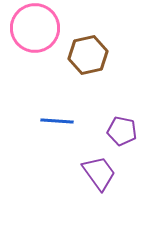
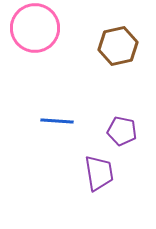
brown hexagon: moved 30 px right, 9 px up
purple trapezoid: rotated 27 degrees clockwise
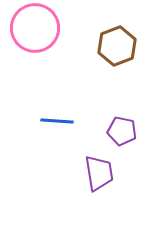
brown hexagon: moved 1 px left; rotated 9 degrees counterclockwise
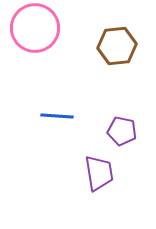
brown hexagon: rotated 15 degrees clockwise
blue line: moved 5 px up
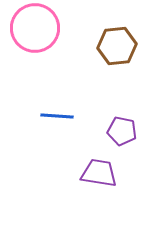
purple trapezoid: rotated 72 degrees counterclockwise
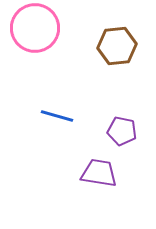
blue line: rotated 12 degrees clockwise
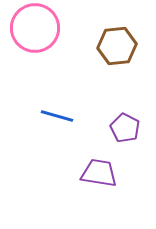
purple pentagon: moved 3 px right, 3 px up; rotated 16 degrees clockwise
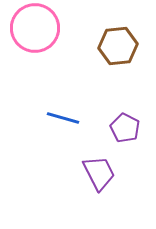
brown hexagon: moved 1 px right
blue line: moved 6 px right, 2 px down
purple trapezoid: rotated 54 degrees clockwise
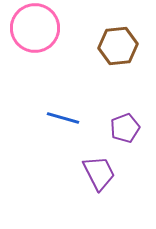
purple pentagon: rotated 24 degrees clockwise
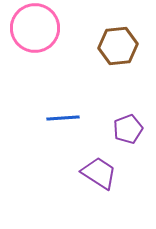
blue line: rotated 20 degrees counterclockwise
purple pentagon: moved 3 px right, 1 px down
purple trapezoid: rotated 30 degrees counterclockwise
